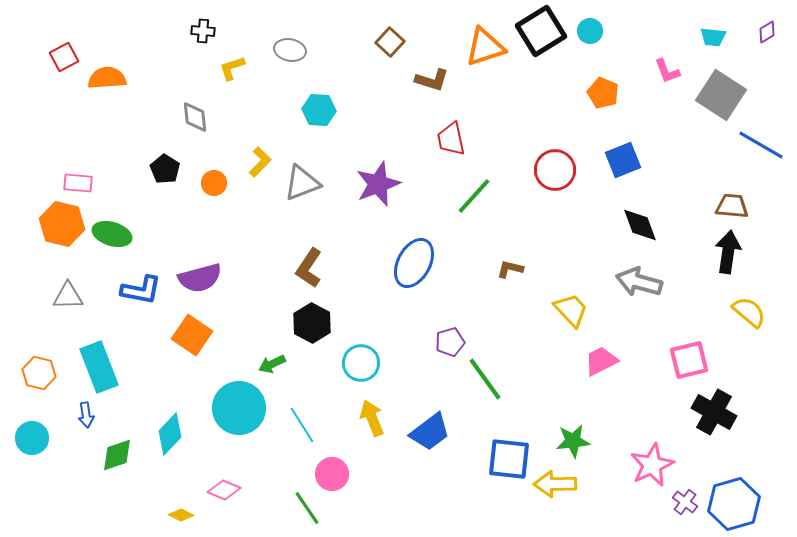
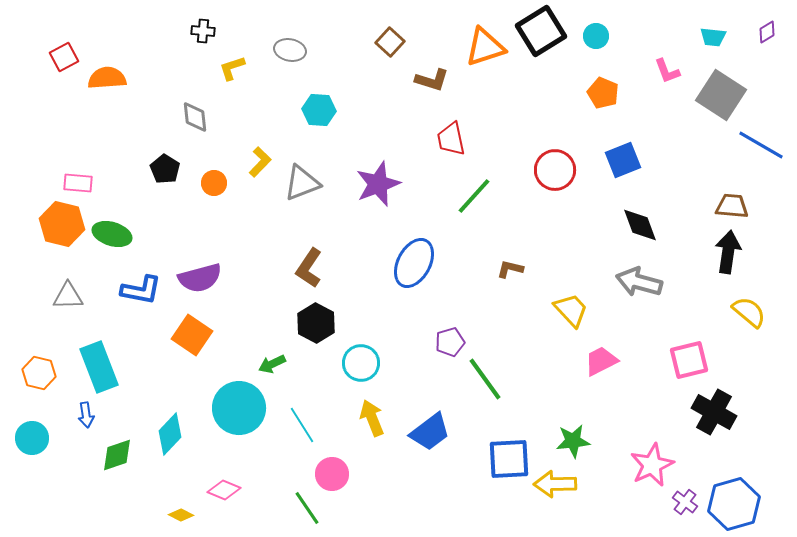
cyan circle at (590, 31): moved 6 px right, 5 px down
black hexagon at (312, 323): moved 4 px right
blue square at (509, 459): rotated 9 degrees counterclockwise
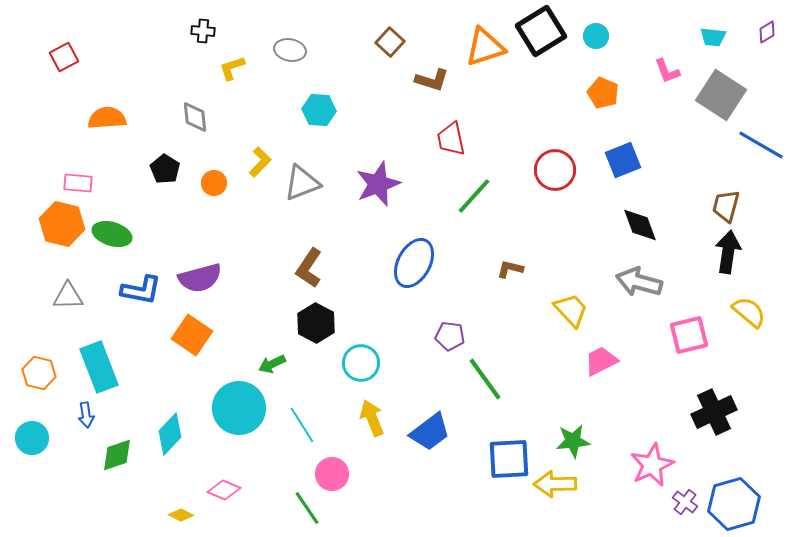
orange semicircle at (107, 78): moved 40 px down
brown trapezoid at (732, 206): moved 6 px left; rotated 80 degrees counterclockwise
purple pentagon at (450, 342): moved 6 px up; rotated 24 degrees clockwise
pink square at (689, 360): moved 25 px up
black cross at (714, 412): rotated 36 degrees clockwise
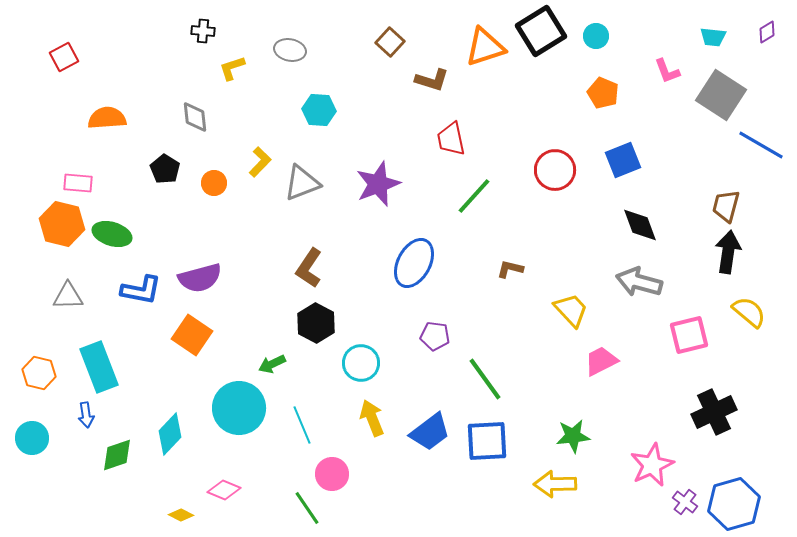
purple pentagon at (450, 336): moved 15 px left
cyan line at (302, 425): rotated 9 degrees clockwise
green star at (573, 441): moved 5 px up
blue square at (509, 459): moved 22 px left, 18 px up
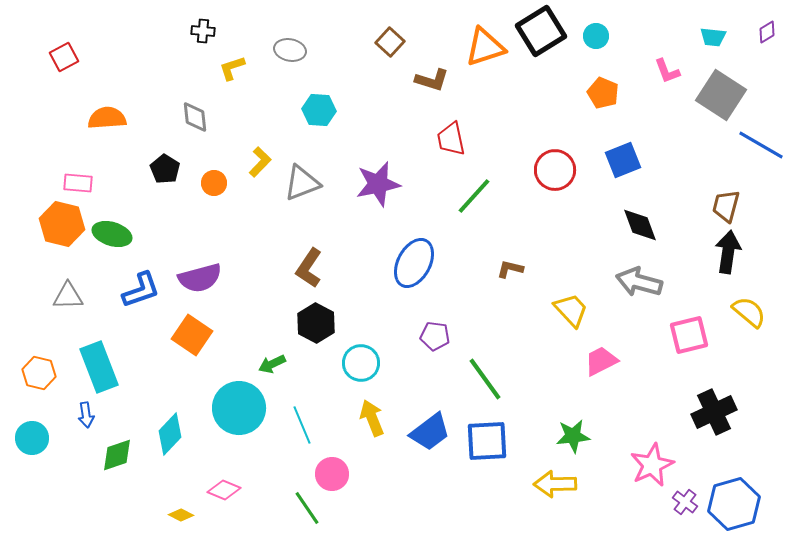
purple star at (378, 184): rotated 9 degrees clockwise
blue L-shape at (141, 290): rotated 30 degrees counterclockwise
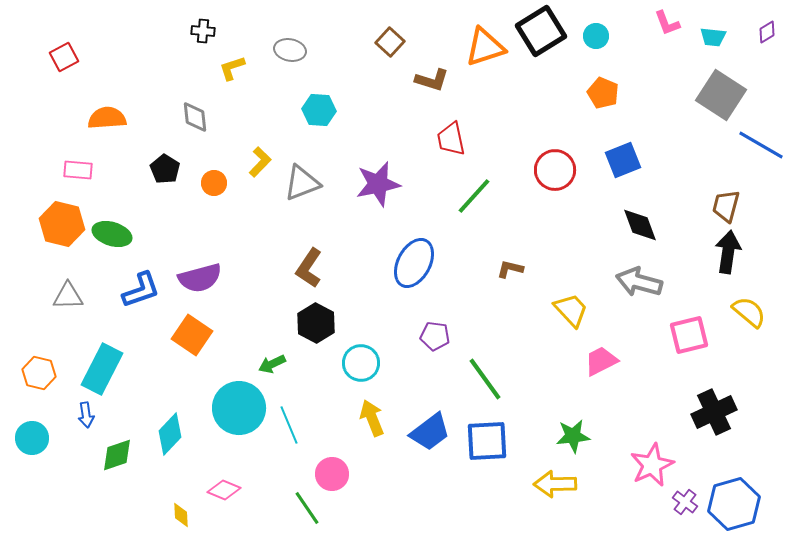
pink L-shape at (667, 71): moved 48 px up
pink rectangle at (78, 183): moved 13 px up
cyan rectangle at (99, 367): moved 3 px right, 2 px down; rotated 48 degrees clockwise
cyan line at (302, 425): moved 13 px left
yellow diamond at (181, 515): rotated 60 degrees clockwise
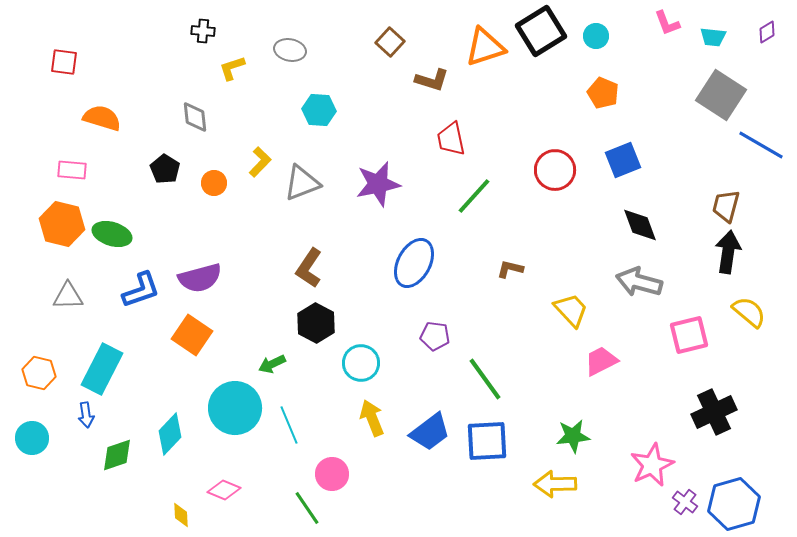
red square at (64, 57): moved 5 px down; rotated 36 degrees clockwise
orange semicircle at (107, 118): moved 5 px left; rotated 21 degrees clockwise
pink rectangle at (78, 170): moved 6 px left
cyan circle at (239, 408): moved 4 px left
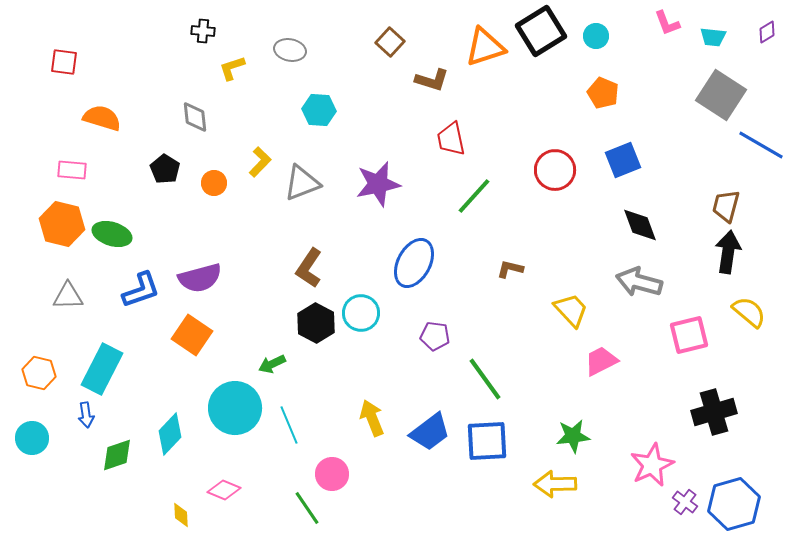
cyan circle at (361, 363): moved 50 px up
black cross at (714, 412): rotated 9 degrees clockwise
